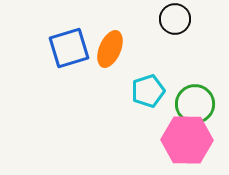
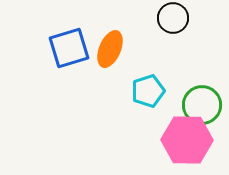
black circle: moved 2 px left, 1 px up
green circle: moved 7 px right, 1 px down
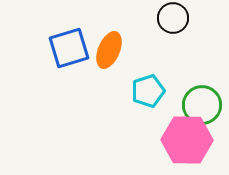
orange ellipse: moved 1 px left, 1 px down
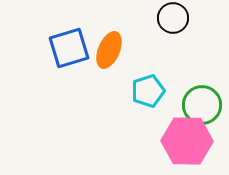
pink hexagon: moved 1 px down
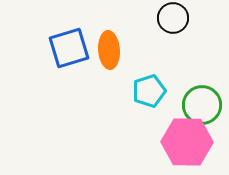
orange ellipse: rotated 27 degrees counterclockwise
cyan pentagon: moved 1 px right
pink hexagon: moved 1 px down
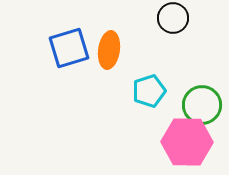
orange ellipse: rotated 12 degrees clockwise
